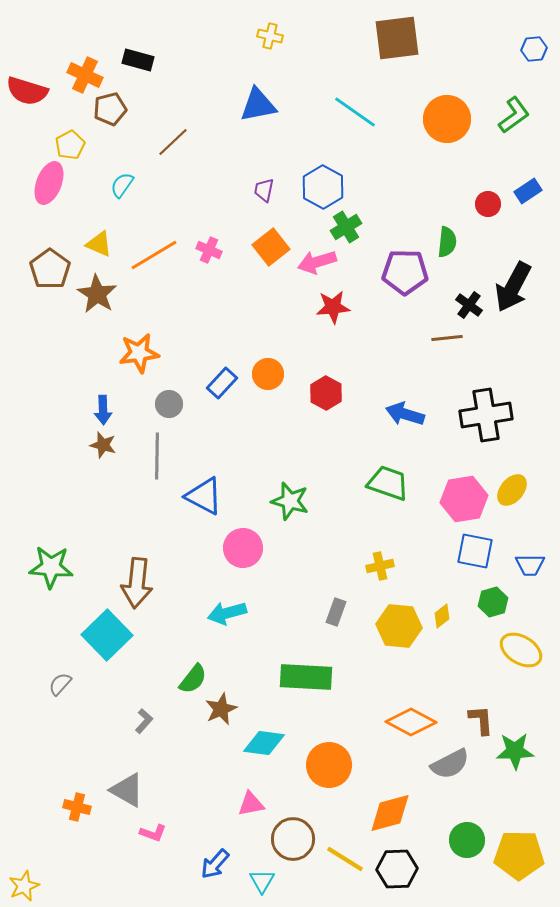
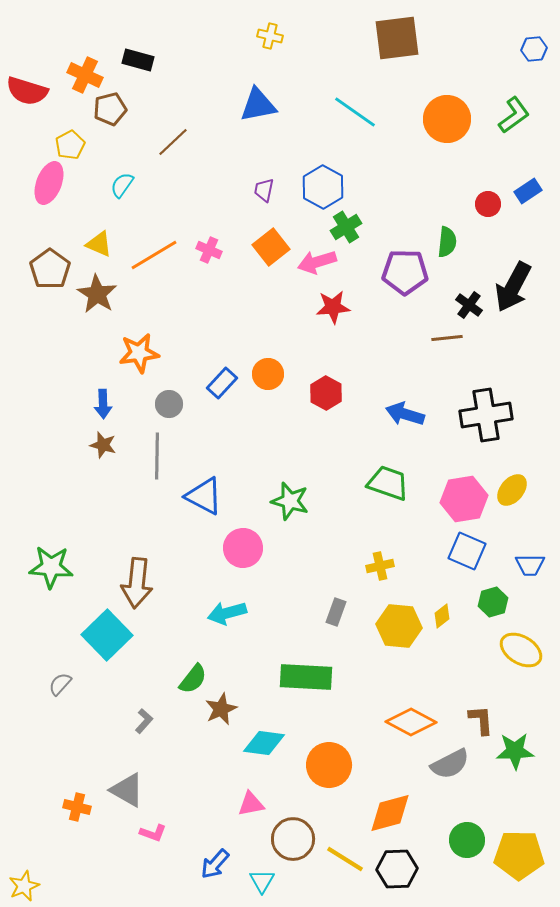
blue arrow at (103, 410): moved 6 px up
blue square at (475, 551): moved 8 px left; rotated 12 degrees clockwise
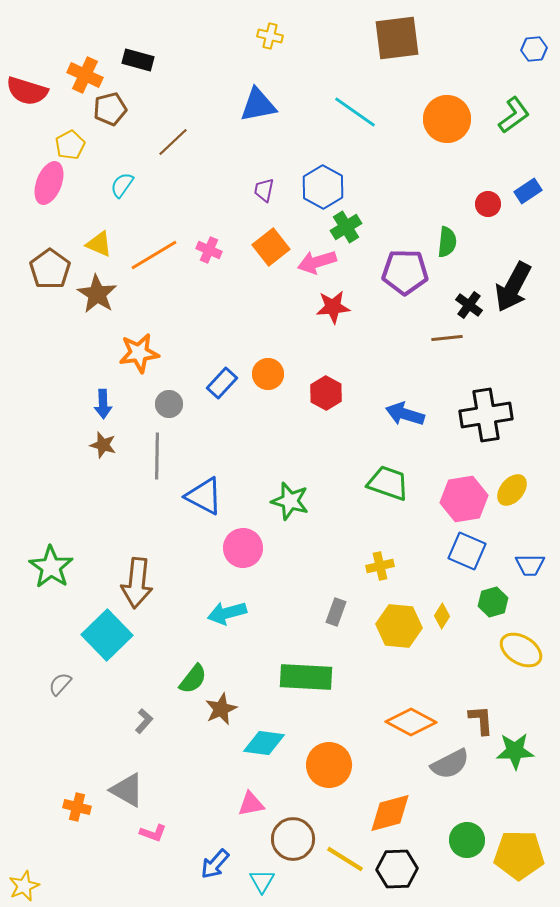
green star at (51, 567): rotated 30 degrees clockwise
yellow diamond at (442, 616): rotated 20 degrees counterclockwise
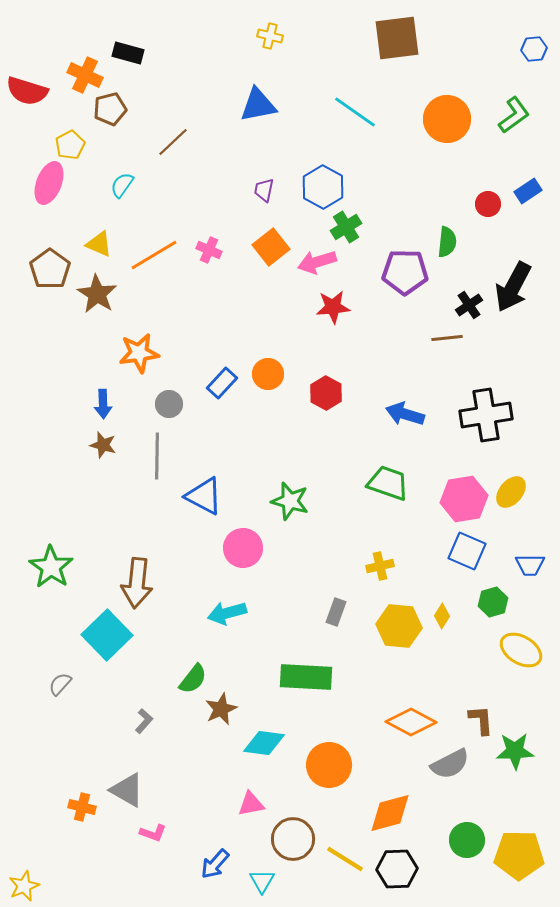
black rectangle at (138, 60): moved 10 px left, 7 px up
black cross at (469, 305): rotated 20 degrees clockwise
yellow ellipse at (512, 490): moved 1 px left, 2 px down
orange cross at (77, 807): moved 5 px right
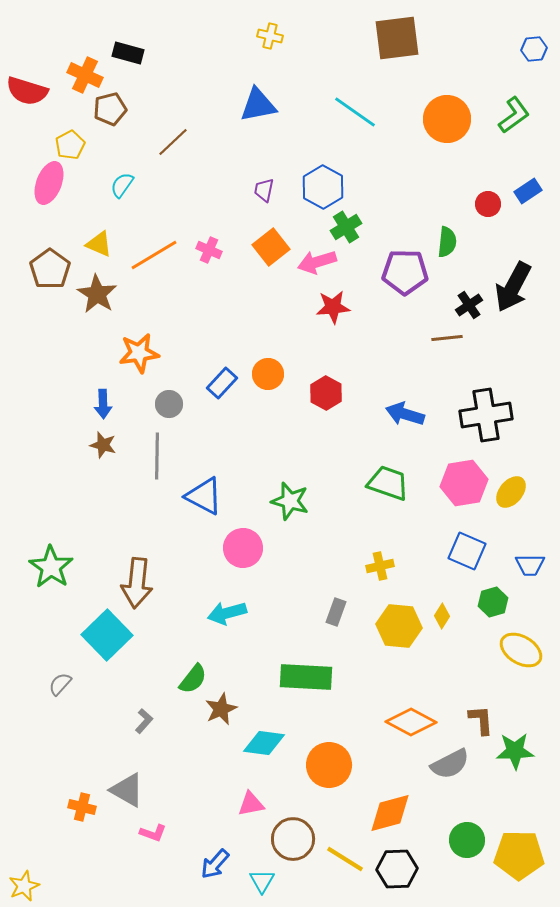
pink hexagon at (464, 499): moved 16 px up
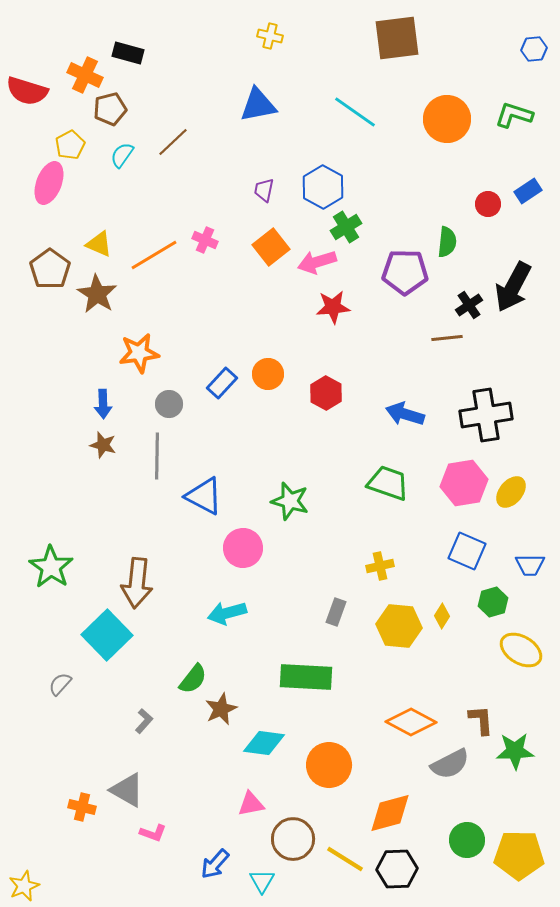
green L-shape at (514, 115): rotated 126 degrees counterclockwise
cyan semicircle at (122, 185): moved 30 px up
pink cross at (209, 250): moved 4 px left, 10 px up
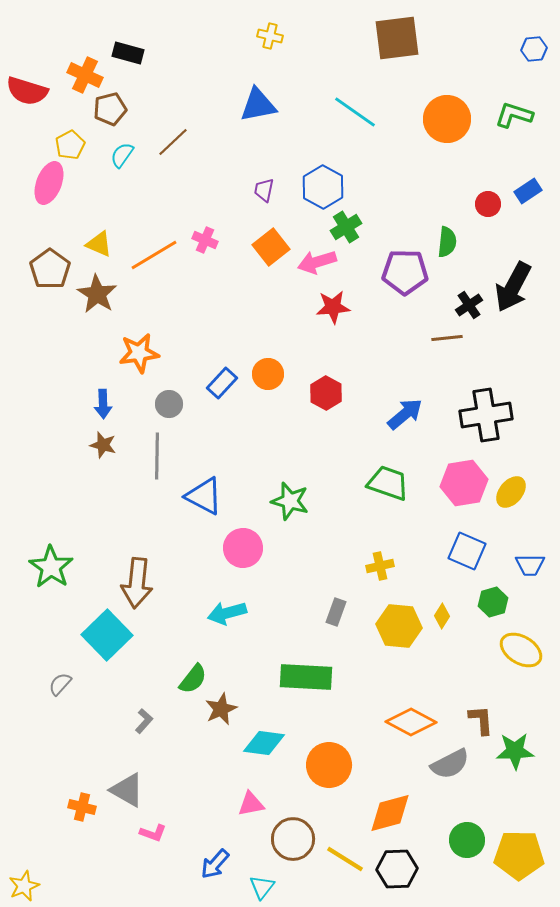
blue arrow at (405, 414): rotated 123 degrees clockwise
cyan triangle at (262, 881): moved 6 px down; rotated 8 degrees clockwise
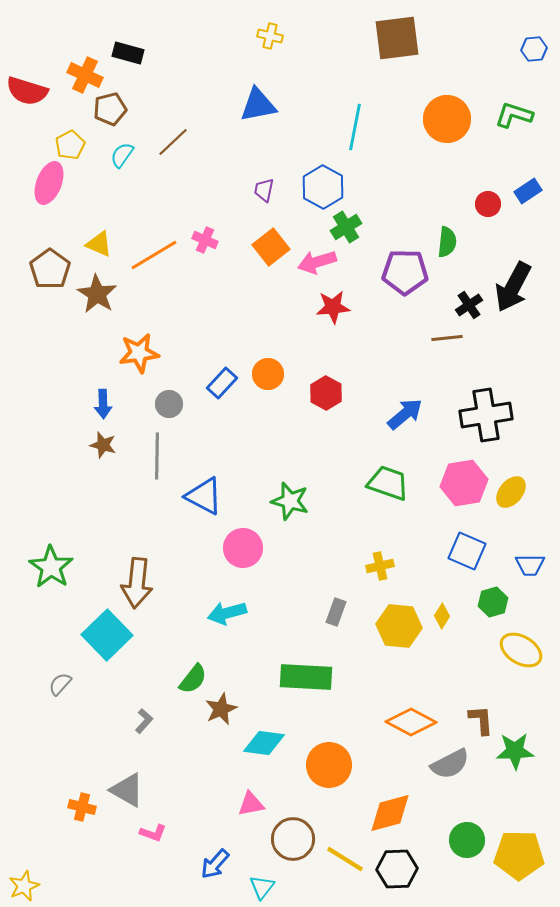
cyan line at (355, 112): moved 15 px down; rotated 66 degrees clockwise
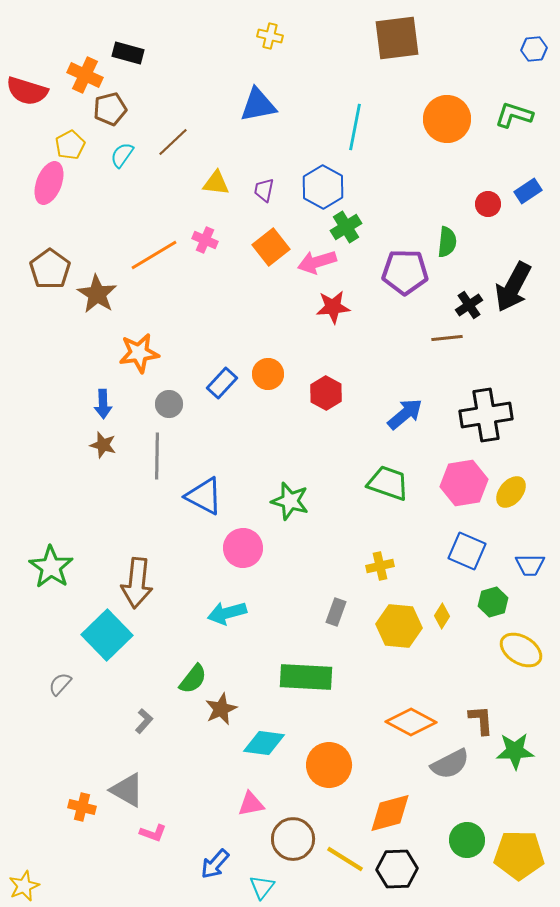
yellow triangle at (99, 244): moved 117 px right, 61 px up; rotated 16 degrees counterclockwise
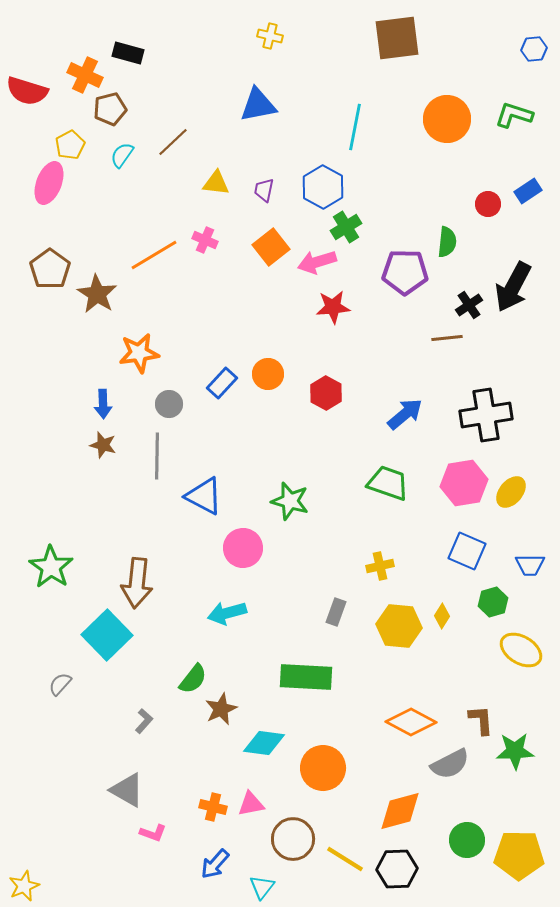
orange circle at (329, 765): moved 6 px left, 3 px down
orange cross at (82, 807): moved 131 px right
orange diamond at (390, 813): moved 10 px right, 2 px up
